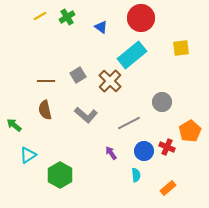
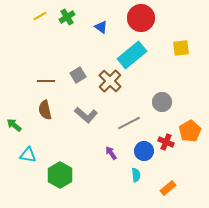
red cross: moved 1 px left, 5 px up
cyan triangle: rotated 42 degrees clockwise
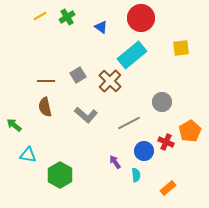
brown semicircle: moved 3 px up
purple arrow: moved 4 px right, 9 px down
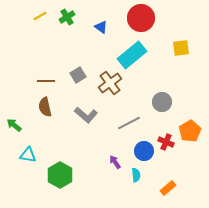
brown cross: moved 2 px down; rotated 10 degrees clockwise
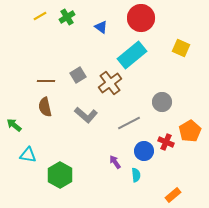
yellow square: rotated 30 degrees clockwise
orange rectangle: moved 5 px right, 7 px down
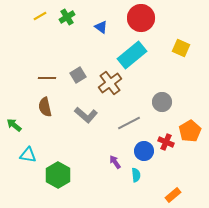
brown line: moved 1 px right, 3 px up
green hexagon: moved 2 px left
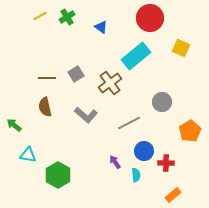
red circle: moved 9 px right
cyan rectangle: moved 4 px right, 1 px down
gray square: moved 2 px left, 1 px up
red cross: moved 21 px down; rotated 21 degrees counterclockwise
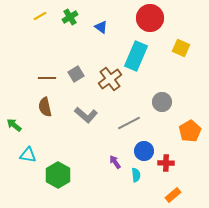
green cross: moved 3 px right
cyan rectangle: rotated 28 degrees counterclockwise
brown cross: moved 4 px up
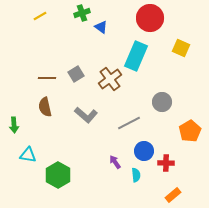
green cross: moved 12 px right, 4 px up; rotated 14 degrees clockwise
green arrow: rotated 133 degrees counterclockwise
